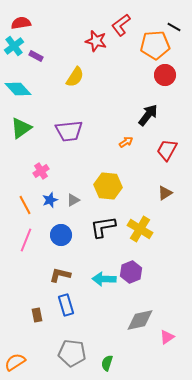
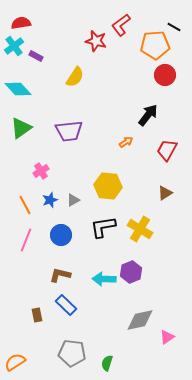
blue rectangle: rotated 30 degrees counterclockwise
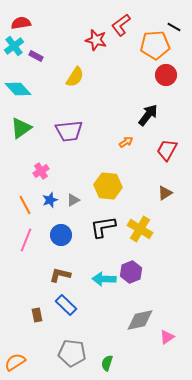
red star: moved 1 px up
red circle: moved 1 px right
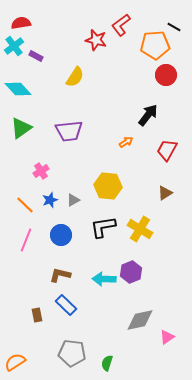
orange line: rotated 18 degrees counterclockwise
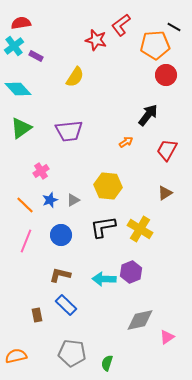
pink line: moved 1 px down
orange semicircle: moved 1 px right, 6 px up; rotated 20 degrees clockwise
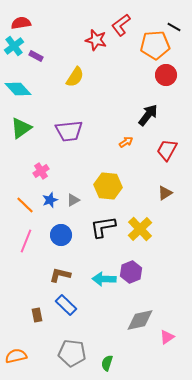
yellow cross: rotated 15 degrees clockwise
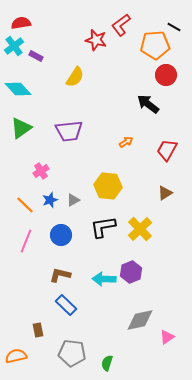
black arrow: moved 11 px up; rotated 90 degrees counterclockwise
brown rectangle: moved 1 px right, 15 px down
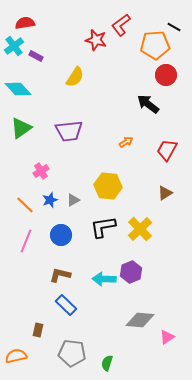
red semicircle: moved 4 px right
gray diamond: rotated 16 degrees clockwise
brown rectangle: rotated 24 degrees clockwise
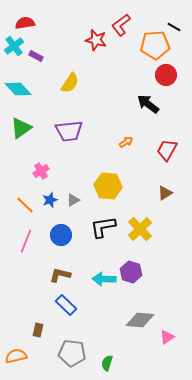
yellow semicircle: moved 5 px left, 6 px down
purple hexagon: rotated 20 degrees counterclockwise
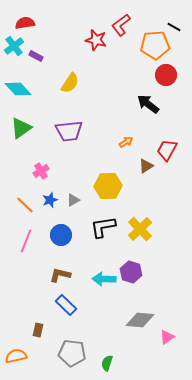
yellow hexagon: rotated 8 degrees counterclockwise
brown triangle: moved 19 px left, 27 px up
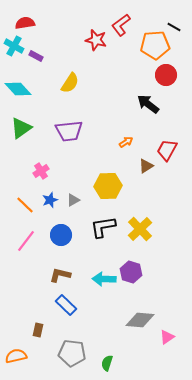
cyan cross: rotated 24 degrees counterclockwise
pink line: rotated 15 degrees clockwise
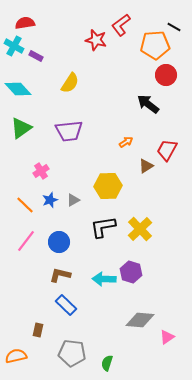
blue circle: moved 2 px left, 7 px down
